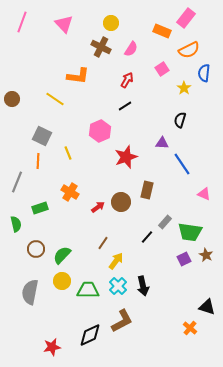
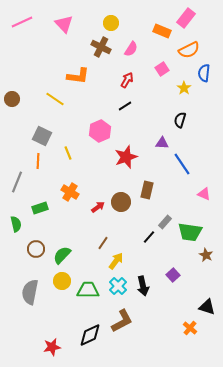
pink line at (22, 22): rotated 45 degrees clockwise
black line at (147, 237): moved 2 px right
purple square at (184, 259): moved 11 px left, 16 px down; rotated 16 degrees counterclockwise
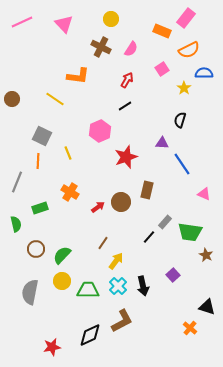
yellow circle at (111, 23): moved 4 px up
blue semicircle at (204, 73): rotated 84 degrees clockwise
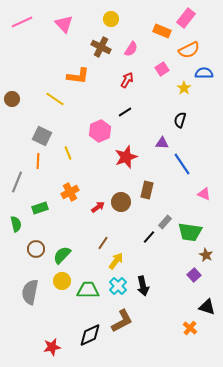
black line at (125, 106): moved 6 px down
orange cross at (70, 192): rotated 30 degrees clockwise
purple square at (173, 275): moved 21 px right
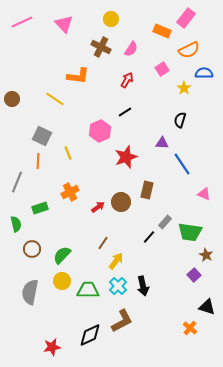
brown circle at (36, 249): moved 4 px left
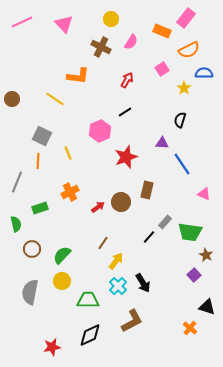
pink semicircle at (131, 49): moved 7 px up
black arrow at (143, 286): moved 3 px up; rotated 18 degrees counterclockwise
green trapezoid at (88, 290): moved 10 px down
brown L-shape at (122, 321): moved 10 px right
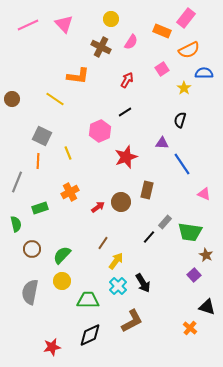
pink line at (22, 22): moved 6 px right, 3 px down
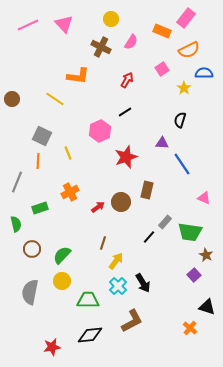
pink triangle at (204, 194): moved 4 px down
brown line at (103, 243): rotated 16 degrees counterclockwise
black diamond at (90, 335): rotated 20 degrees clockwise
